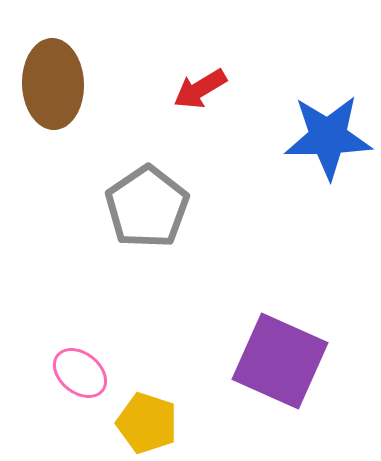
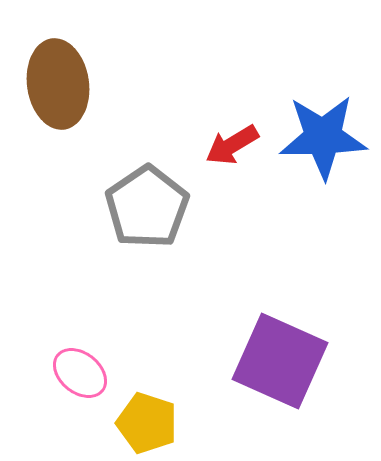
brown ellipse: moved 5 px right; rotated 6 degrees counterclockwise
red arrow: moved 32 px right, 56 px down
blue star: moved 5 px left
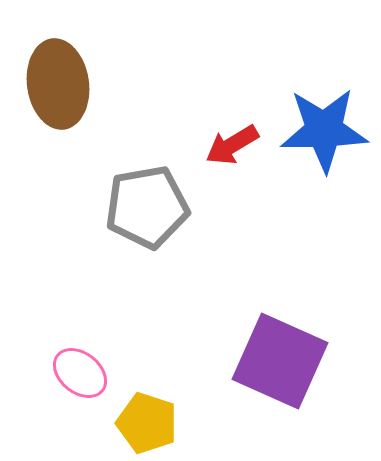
blue star: moved 1 px right, 7 px up
gray pentagon: rotated 24 degrees clockwise
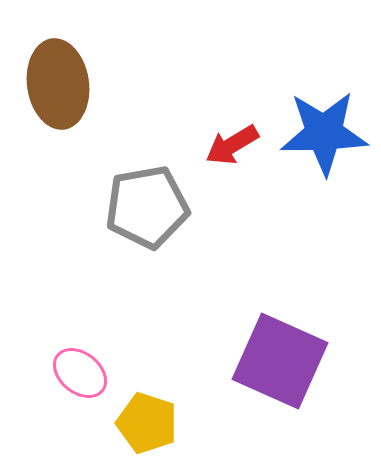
blue star: moved 3 px down
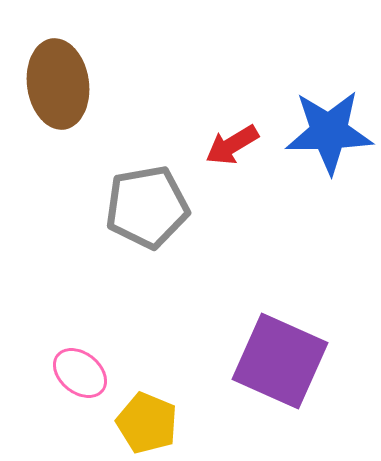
blue star: moved 5 px right, 1 px up
yellow pentagon: rotated 4 degrees clockwise
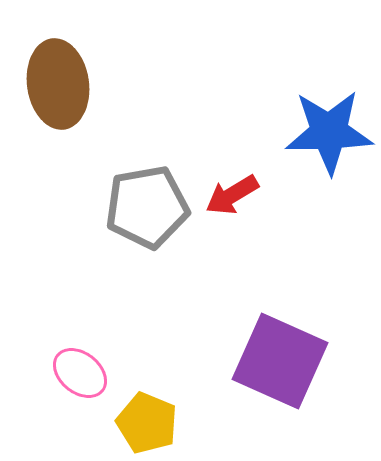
red arrow: moved 50 px down
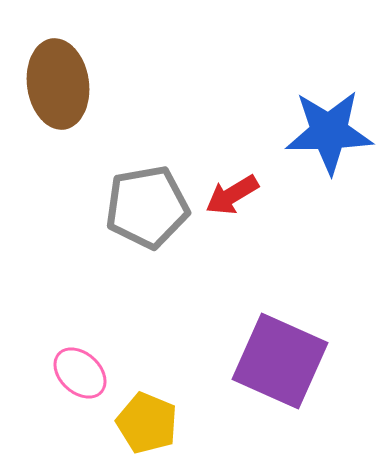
pink ellipse: rotated 4 degrees clockwise
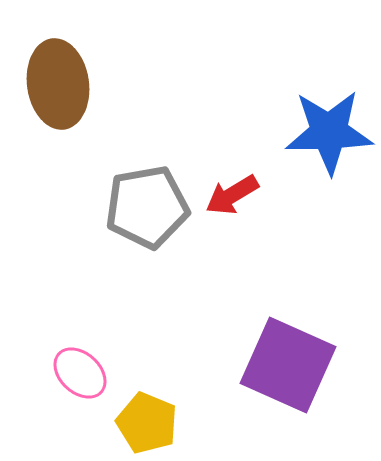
purple square: moved 8 px right, 4 px down
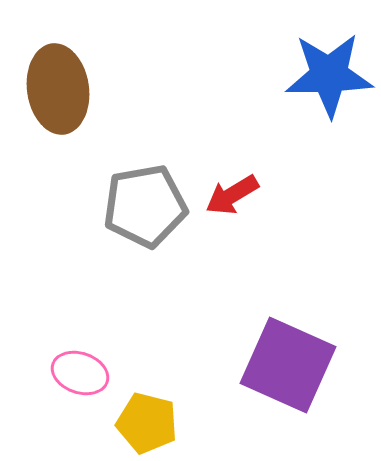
brown ellipse: moved 5 px down
blue star: moved 57 px up
gray pentagon: moved 2 px left, 1 px up
pink ellipse: rotated 24 degrees counterclockwise
yellow pentagon: rotated 8 degrees counterclockwise
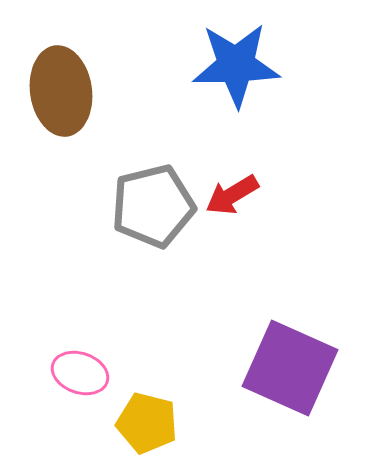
blue star: moved 93 px left, 10 px up
brown ellipse: moved 3 px right, 2 px down
gray pentagon: moved 8 px right; rotated 4 degrees counterclockwise
purple square: moved 2 px right, 3 px down
